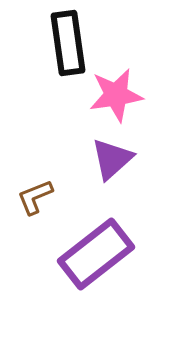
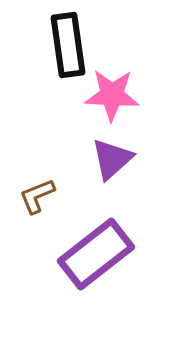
black rectangle: moved 2 px down
pink star: moved 4 px left; rotated 12 degrees clockwise
brown L-shape: moved 2 px right, 1 px up
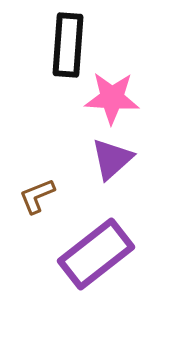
black rectangle: rotated 12 degrees clockwise
pink star: moved 3 px down
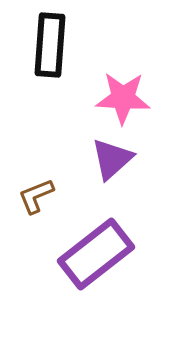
black rectangle: moved 18 px left
pink star: moved 11 px right
brown L-shape: moved 1 px left
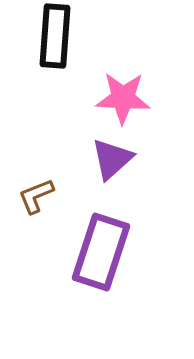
black rectangle: moved 5 px right, 9 px up
purple rectangle: moved 5 px right, 2 px up; rotated 34 degrees counterclockwise
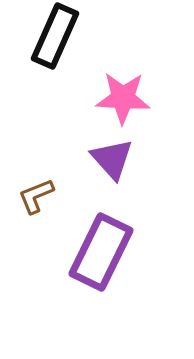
black rectangle: rotated 20 degrees clockwise
purple triangle: rotated 30 degrees counterclockwise
purple rectangle: rotated 8 degrees clockwise
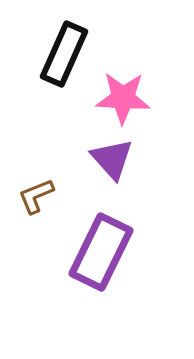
black rectangle: moved 9 px right, 18 px down
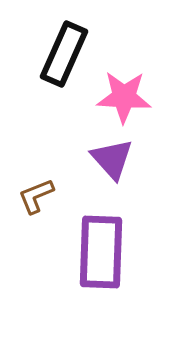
pink star: moved 1 px right, 1 px up
purple rectangle: rotated 24 degrees counterclockwise
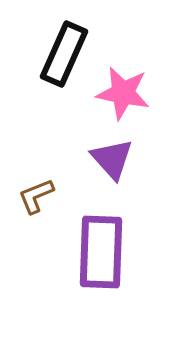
pink star: moved 1 px left, 4 px up; rotated 8 degrees clockwise
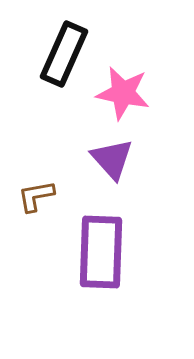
brown L-shape: rotated 12 degrees clockwise
